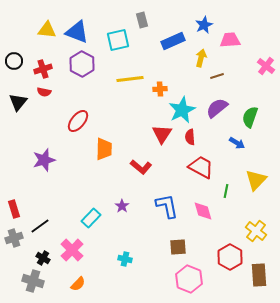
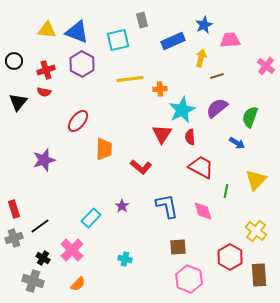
red cross at (43, 69): moved 3 px right, 1 px down
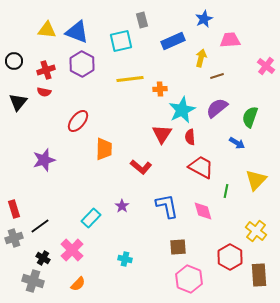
blue star at (204, 25): moved 6 px up
cyan square at (118, 40): moved 3 px right, 1 px down
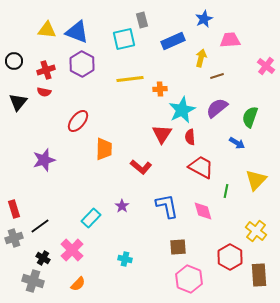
cyan square at (121, 41): moved 3 px right, 2 px up
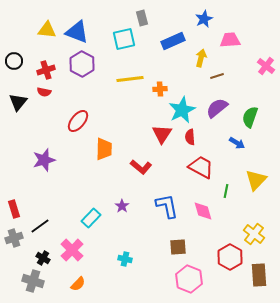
gray rectangle at (142, 20): moved 2 px up
yellow cross at (256, 231): moved 2 px left, 3 px down
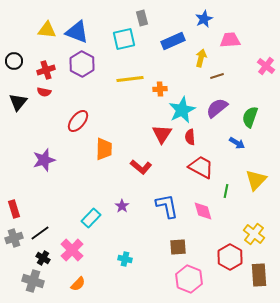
black line at (40, 226): moved 7 px down
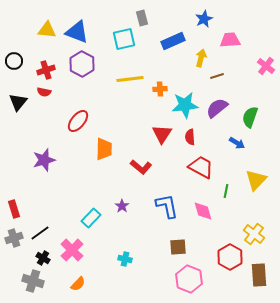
cyan star at (182, 110): moved 3 px right, 5 px up; rotated 20 degrees clockwise
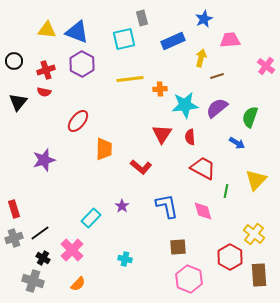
red trapezoid at (201, 167): moved 2 px right, 1 px down
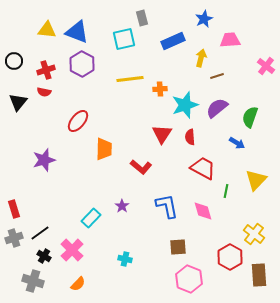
cyan star at (185, 105): rotated 12 degrees counterclockwise
black cross at (43, 258): moved 1 px right, 2 px up
